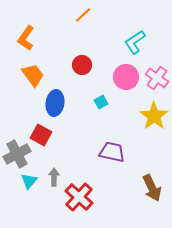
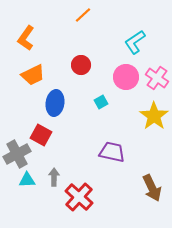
red circle: moved 1 px left
orange trapezoid: rotated 100 degrees clockwise
cyan triangle: moved 2 px left, 1 px up; rotated 48 degrees clockwise
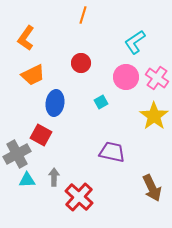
orange line: rotated 30 degrees counterclockwise
red circle: moved 2 px up
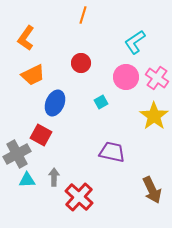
blue ellipse: rotated 15 degrees clockwise
brown arrow: moved 2 px down
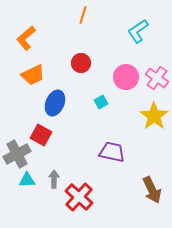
orange L-shape: rotated 15 degrees clockwise
cyan L-shape: moved 3 px right, 11 px up
gray arrow: moved 2 px down
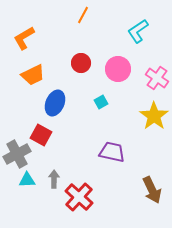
orange line: rotated 12 degrees clockwise
orange L-shape: moved 2 px left; rotated 10 degrees clockwise
pink circle: moved 8 px left, 8 px up
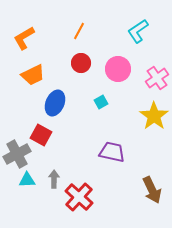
orange line: moved 4 px left, 16 px down
pink cross: rotated 20 degrees clockwise
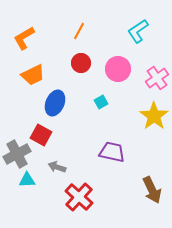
gray arrow: moved 3 px right, 12 px up; rotated 72 degrees counterclockwise
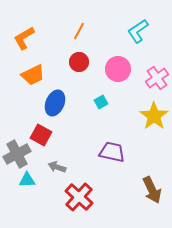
red circle: moved 2 px left, 1 px up
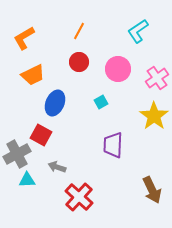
purple trapezoid: moved 1 px right, 7 px up; rotated 100 degrees counterclockwise
